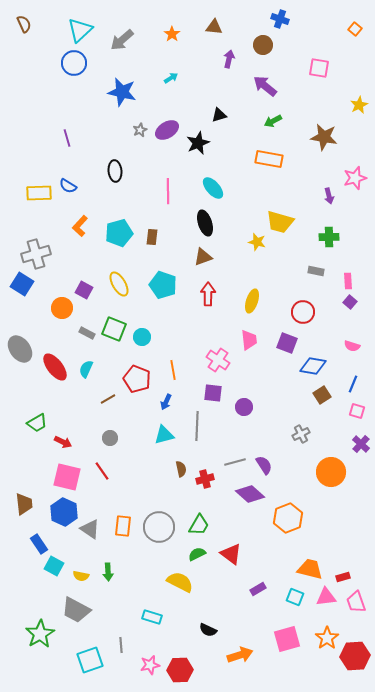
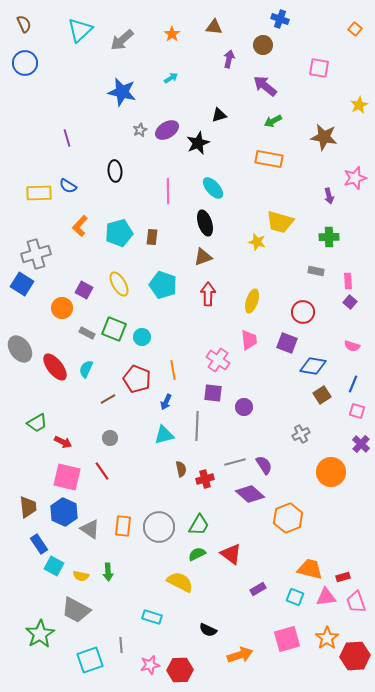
blue circle at (74, 63): moved 49 px left
brown trapezoid at (24, 504): moved 4 px right, 3 px down
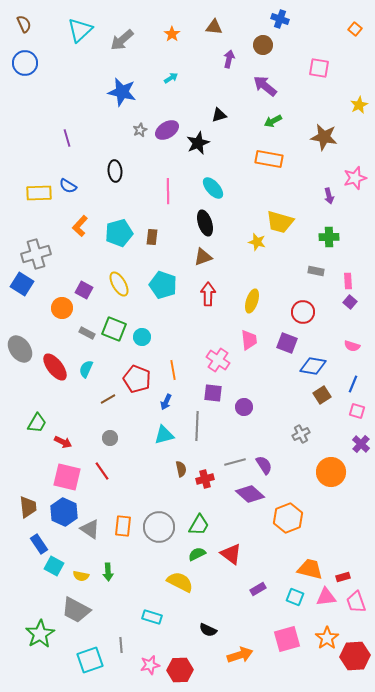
green trapezoid at (37, 423): rotated 30 degrees counterclockwise
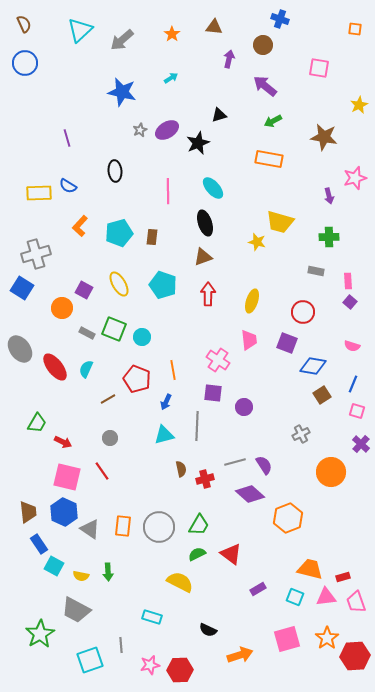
orange square at (355, 29): rotated 32 degrees counterclockwise
blue square at (22, 284): moved 4 px down
brown trapezoid at (28, 507): moved 5 px down
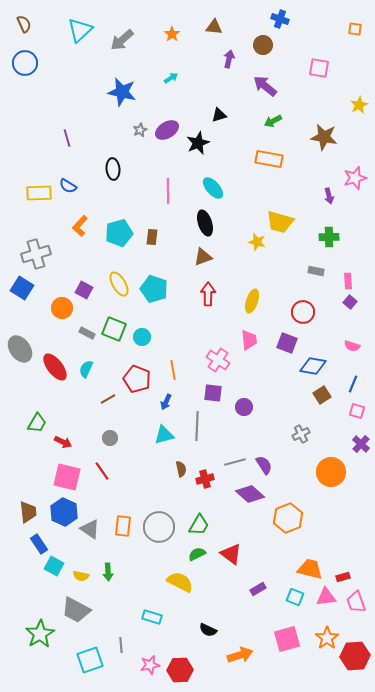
black ellipse at (115, 171): moved 2 px left, 2 px up
cyan pentagon at (163, 285): moved 9 px left, 4 px down
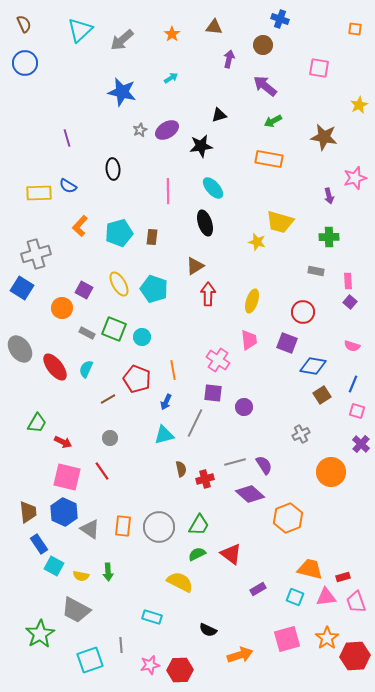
black star at (198, 143): moved 3 px right, 3 px down; rotated 15 degrees clockwise
brown triangle at (203, 257): moved 8 px left, 9 px down; rotated 12 degrees counterclockwise
gray line at (197, 426): moved 2 px left, 3 px up; rotated 24 degrees clockwise
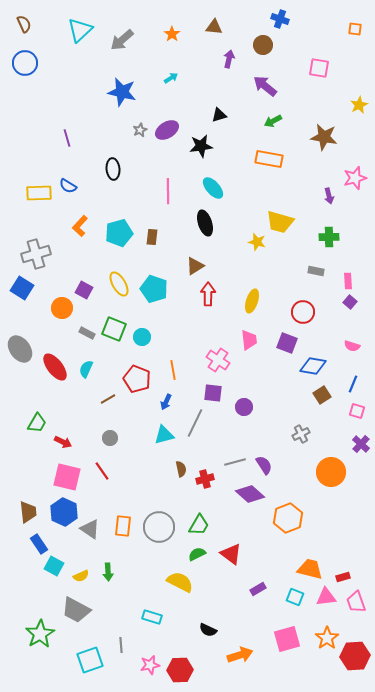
yellow semicircle at (81, 576): rotated 35 degrees counterclockwise
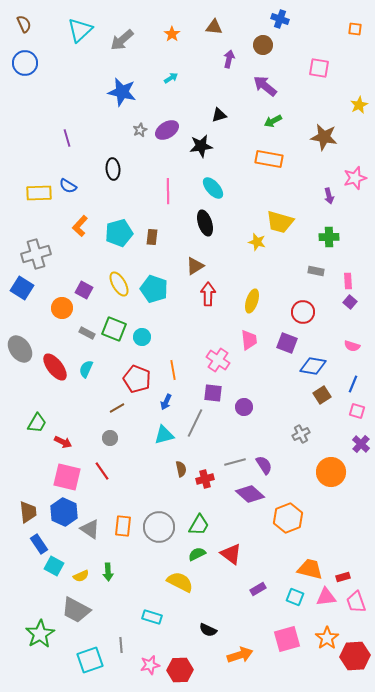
brown line at (108, 399): moved 9 px right, 9 px down
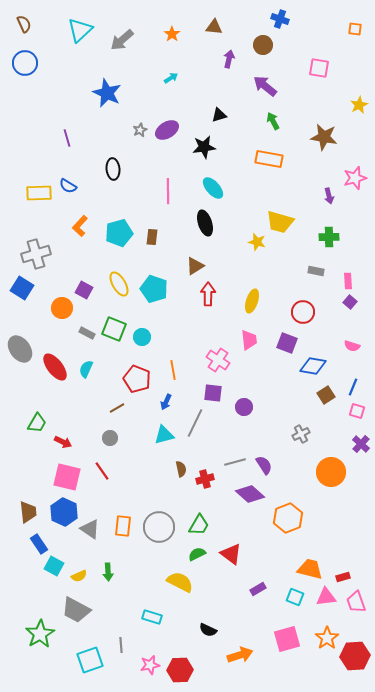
blue star at (122, 92): moved 15 px left, 1 px down; rotated 12 degrees clockwise
green arrow at (273, 121): rotated 90 degrees clockwise
black star at (201, 146): moved 3 px right, 1 px down
blue line at (353, 384): moved 3 px down
brown square at (322, 395): moved 4 px right
yellow semicircle at (81, 576): moved 2 px left
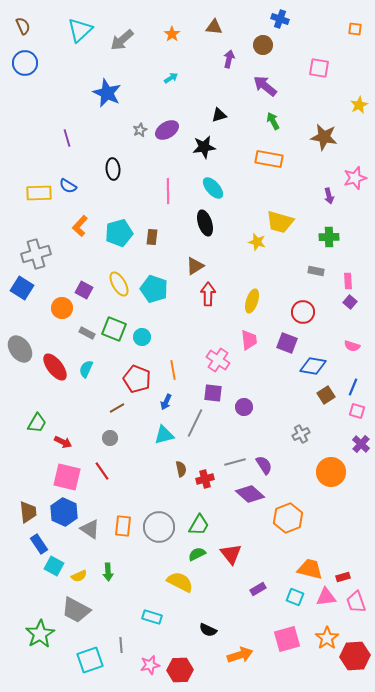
brown semicircle at (24, 24): moved 1 px left, 2 px down
red triangle at (231, 554): rotated 15 degrees clockwise
